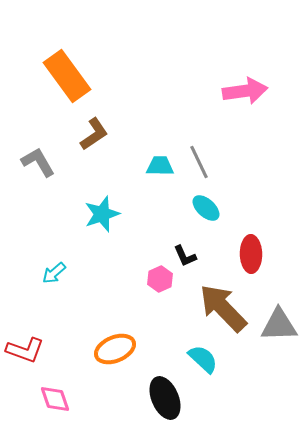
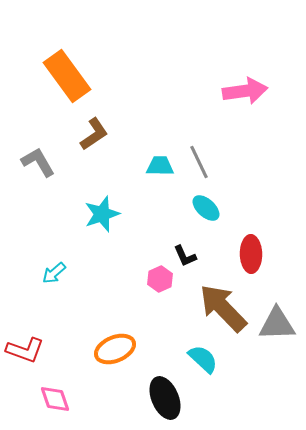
gray triangle: moved 2 px left, 1 px up
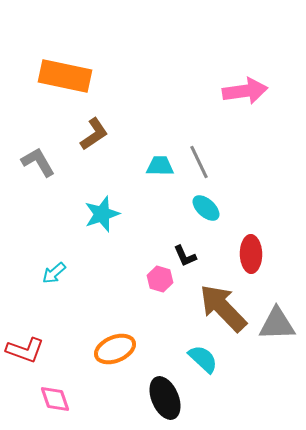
orange rectangle: moved 2 px left; rotated 42 degrees counterclockwise
pink hexagon: rotated 20 degrees counterclockwise
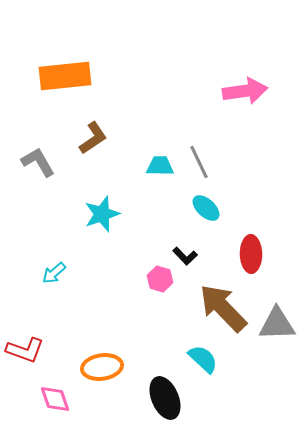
orange rectangle: rotated 18 degrees counterclockwise
brown L-shape: moved 1 px left, 4 px down
black L-shape: rotated 20 degrees counterclockwise
orange ellipse: moved 13 px left, 18 px down; rotated 15 degrees clockwise
